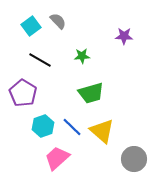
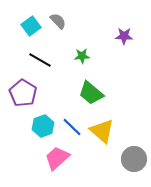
green trapezoid: rotated 56 degrees clockwise
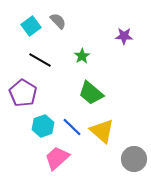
green star: rotated 28 degrees counterclockwise
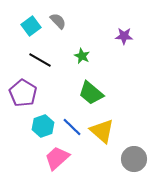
green star: rotated 14 degrees counterclockwise
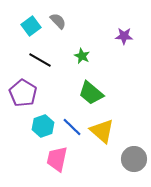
pink trapezoid: moved 1 px down; rotated 36 degrees counterclockwise
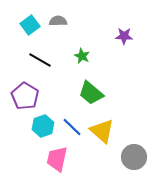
gray semicircle: rotated 48 degrees counterclockwise
cyan square: moved 1 px left, 1 px up
purple pentagon: moved 2 px right, 3 px down
gray circle: moved 2 px up
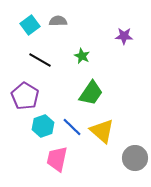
green trapezoid: rotated 96 degrees counterclockwise
gray circle: moved 1 px right, 1 px down
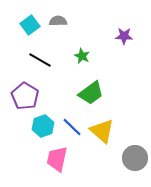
green trapezoid: rotated 20 degrees clockwise
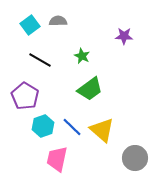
green trapezoid: moved 1 px left, 4 px up
yellow triangle: moved 1 px up
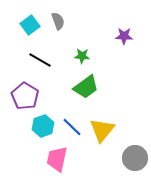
gray semicircle: rotated 72 degrees clockwise
green star: rotated 21 degrees counterclockwise
green trapezoid: moved 4 px left, 2 px up
yellow triangle: rotated 28 degrees clockwise
